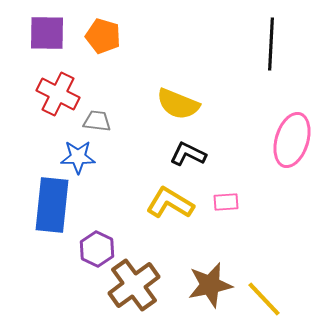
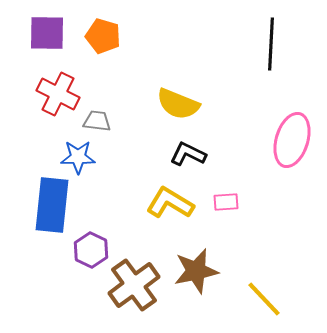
purple hexagon: moved 6 px left, 1 px down
brown star: moved 14 px left, 14 px up
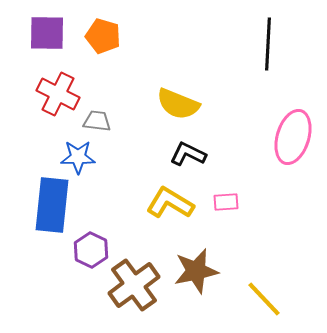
black line: moved 3 px left
pink ellipse: moved 1 px right, 3 px up
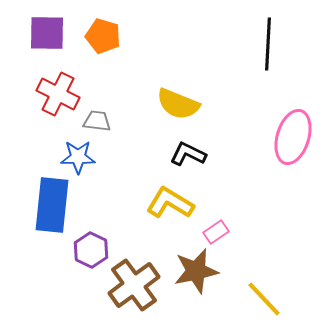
pink rectangle: moved 10 px left, 30 px down; rotated 30 degrees counterclockwise
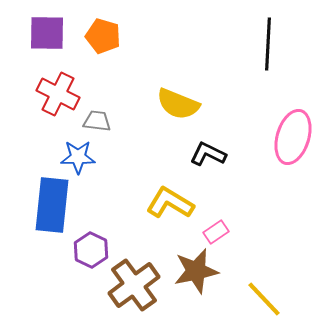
black L-shape: moved 20 px right
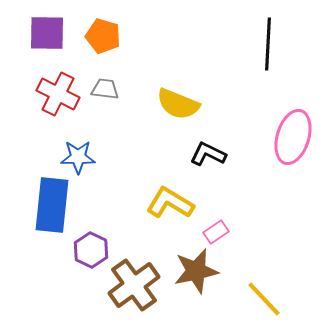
gray trapezoid: moved 8 px right, 32 px up
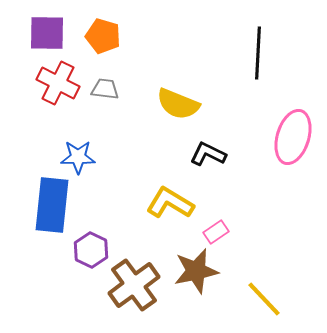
black line: moved 10 px left, 9 px down
red cross: moved 11 px up
